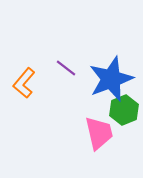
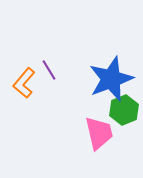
purple line: moved 17 px left, 2 px down; rotated 20 degrees clockwise
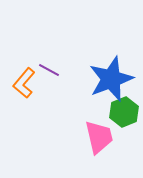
purple line: rotated 30 degrees counterclockwise
green hexagon: moved 2 px down
pink trapezoid: moved 4 px down
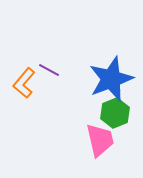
green hexagon: moved 9 px left, 1 px down
pink trapezoid: moved 1 px right, 3 px down
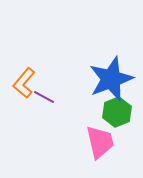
purple line: moved 5 px left, 27 px down
green hexagon: moved 2 px right, 1 px up
pink trapezoid: moved 2 px down
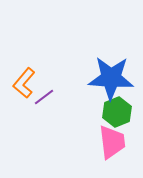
blue star: moved 1 px up; rotated 24 degrees clockwise
purple line: rotated 65 degrees counterclockwise
pink trapezoid: moved 12 px right; rotated 6 degrees clockwise
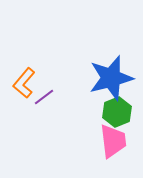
blue star: rotated 18 degrees counterclockwise
pink trapezoid: moved 1 px right, 1 px up
